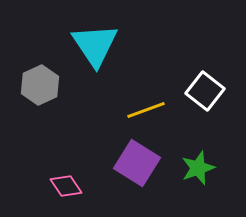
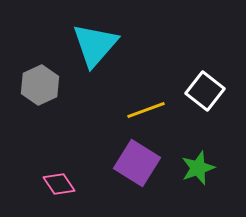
cyan triangle: rotated 15 degrees clockwise
pink diamond: moved 7 px left, 2 px up
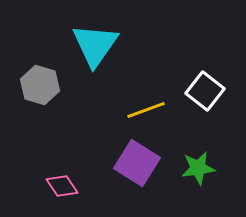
cyan triangle: rotated 6 degrees counterclockwise
gray hexagon: rotated 18 degrees counterclockwise
green star: rotated 12 degrees clockwise
pink diamond: moved 3 px right, 2 px down
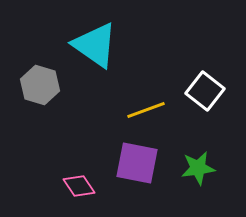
cyan triangle: rotated 30 degrees counterclockwise
purple square: rotated 21 degrees counterclockwise
pink diamond: moved 17 px right
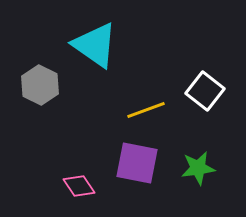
gray hexagon: rotated 9 degrees clockwise
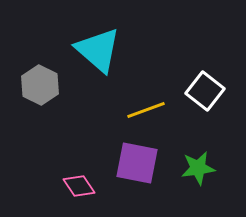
cyan triangle: moved 3 px right, 5 px down; rotated 6 degrees clockwise
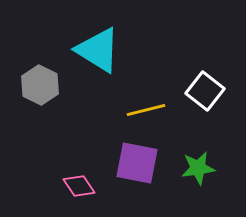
cyan triangle: rotated 9 degrees counterclockwise
yellow line: rotated 6 degrees clockwise
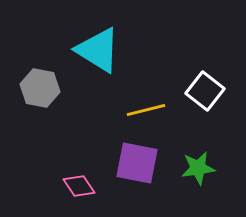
gray hexagon: moved 3 px down; rotated 15 degrees counterclockwise
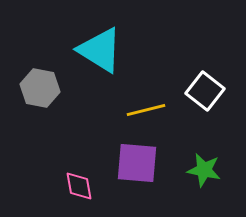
cyan triangle: moved 2 px right
purple square: rotated 6 degrees counterclockwise
green star: moved 6 px right, 2 px down; rotated 20 degrees clockwise
pink diamond: rotated 24 degrees clockwise
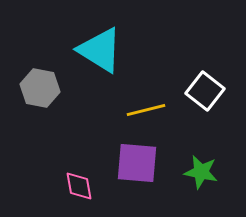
green star: moved 3 px left, 2 px down
